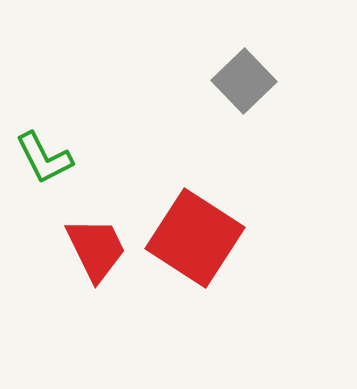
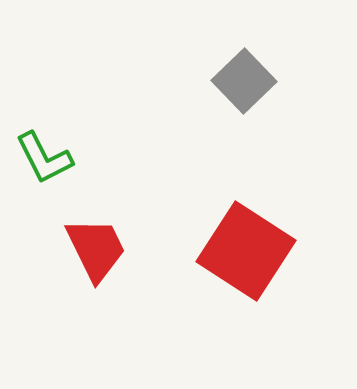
red square: moved 51 px right, 13 px down
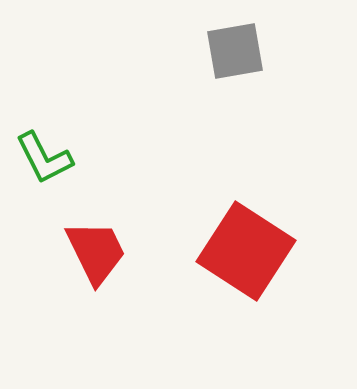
gray square: moved 9 px left, 30 px up; rotated 34 degrees clockwise
red trapezoid: moved 3 px down
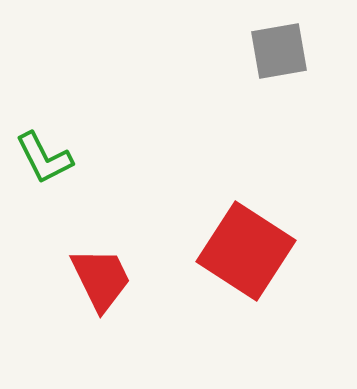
gray square: moved 44 px right
red trapezoid: moved 5 px right, 27 px down
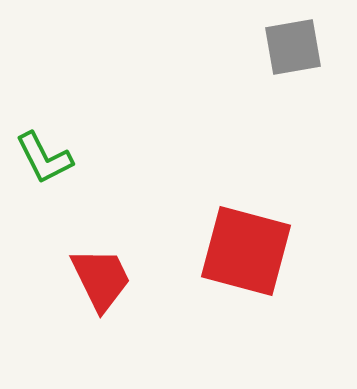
gray square: moved 14 px right, 4 px up
red square: rotated 18 degrees counterclockwise
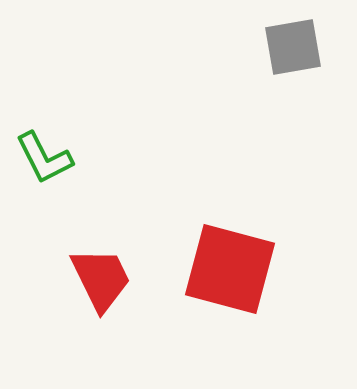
red square: moved 16 px left, 18 px down
